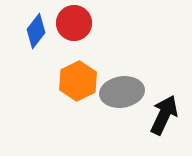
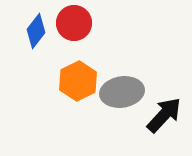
black arrow: rotated 18 degrees clockwise
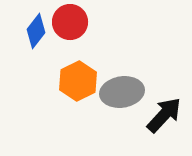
red circle: moved 4 px left, 1 px up
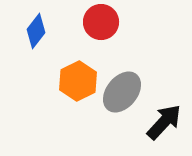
red circle: moved 31 px right
gray ellipse: rotated 42 degrees counterclockwise
black arrow: moved 7 px down
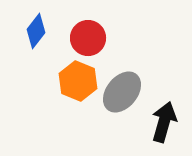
red circle: moved 13 px left, 16 px down
orange hexagon: rotated 12 degrees counterclockwise
black arrow: rotated 27 degrees counterclockwise
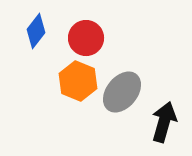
red circle: moved 2 px left
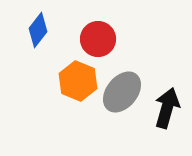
blue diamond: moved 2 px right, 1 px up
red circle: moved 12 px right, 1 px down
black arrow: moved 3 px right, 14 px up
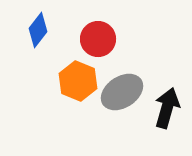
gray ellipse: rotated 18 degrees clockwise
